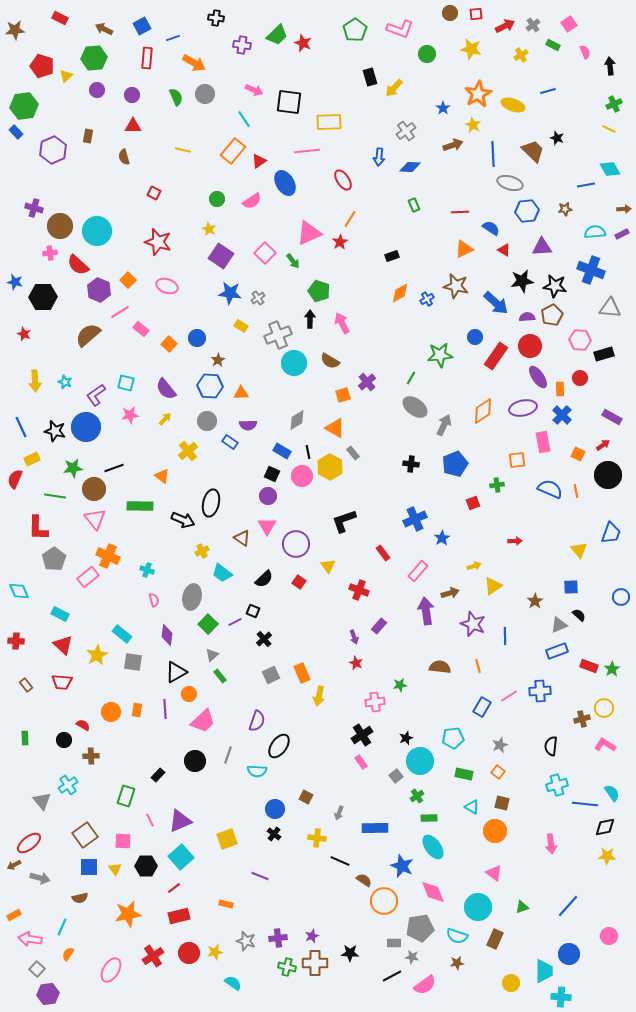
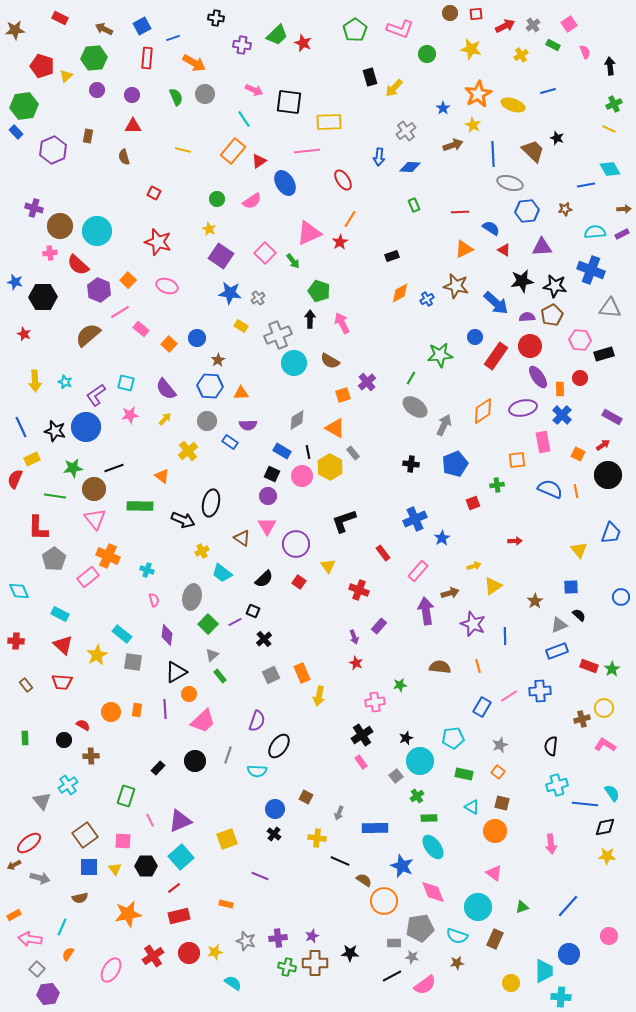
black rectangle at (158, 775): moved 7 px up
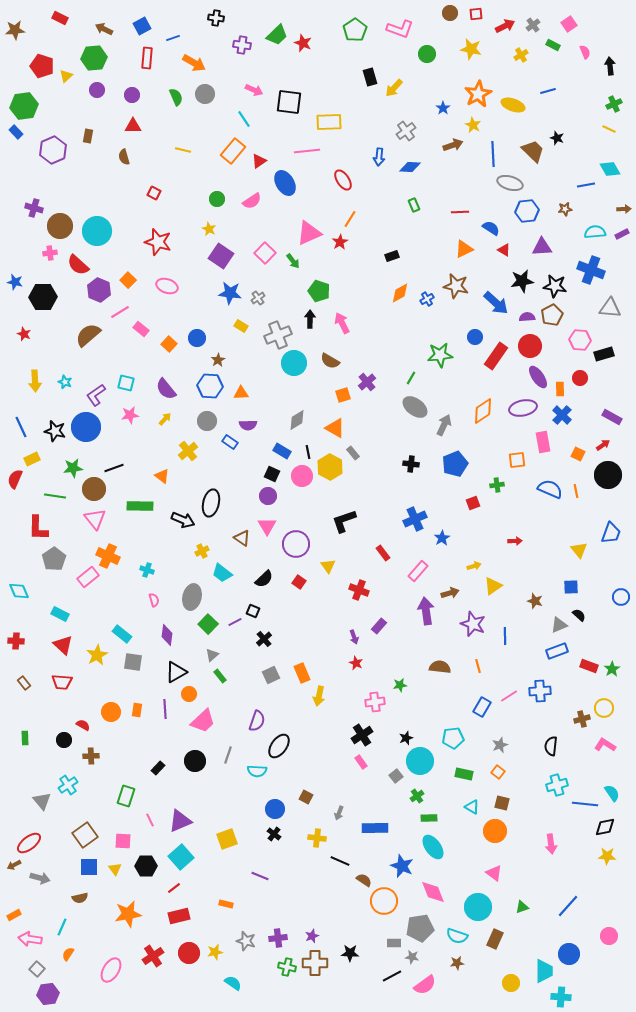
brown star at (535, 601): rotated 21 degrees counterclockwise
brown rectangle at (26, 685): moved 2 px left, 2 px up
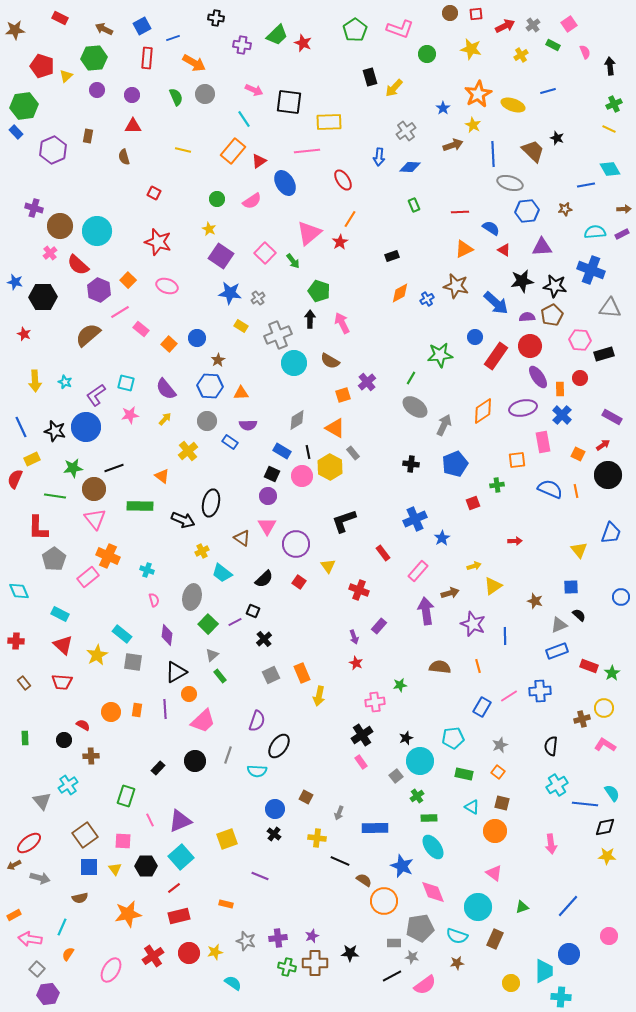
pink triangle at (309, 233): rotated 16 degrees counterclockwise
pink cross at (50, 253): rotated 32 degrees counterclockwise
green star at (612, 669): moved 4 px down
cyan cross at (557, 785): rotated 15 degrees counterclockwise
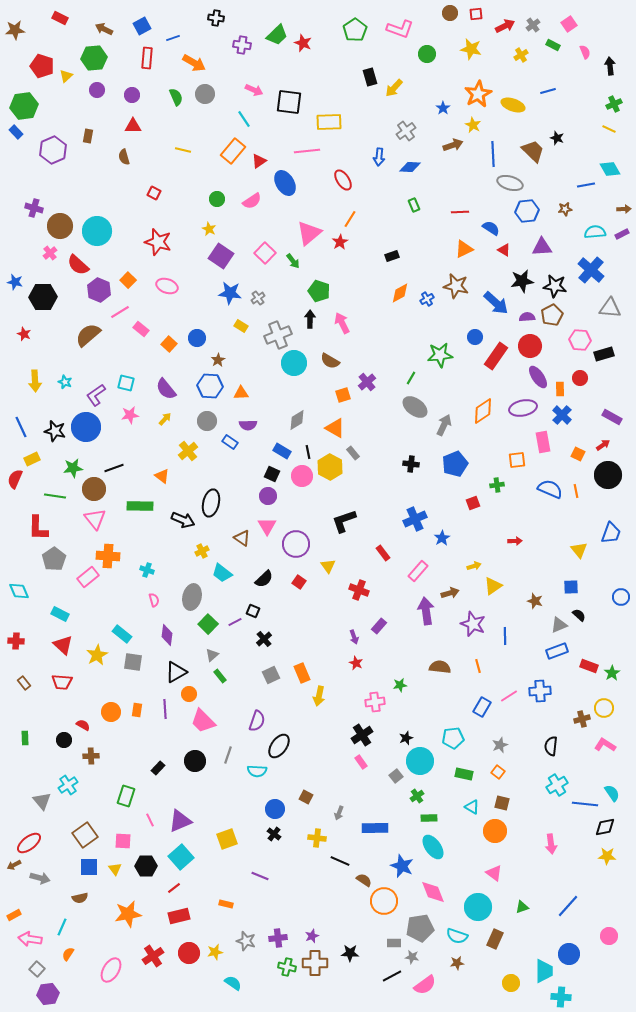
blue cross at (591, 270): rotated 20 degrees clockwise
orange cross at (108, 556): rotated 20 degrees counterclockwise
pink trapezoid at (203, 721): rotated 88 degrees clockwise
